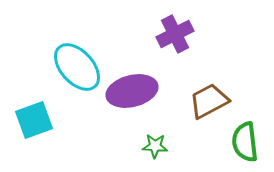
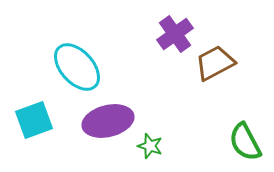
purple cross: rotated 9 degrees counterclockwise
purple ellipse: moved 24 px left, 30 px down
brown trapezoid: moved 6 px right, 38 px up
green semicircle: rotated 21 degrees counterclockwise
green star: moved 5 px left; rotated 15 degrees clockwise
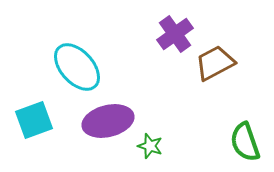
green semicircle: rotated 9 degrees clockwise
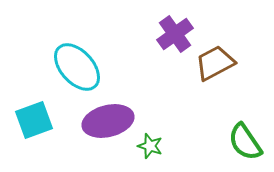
green semicircle: rotated 15 degrees counterclockwise
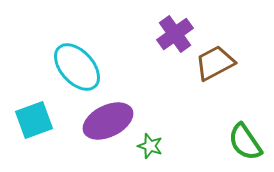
purple ellipse: rotated 12 degrees counterclockwise
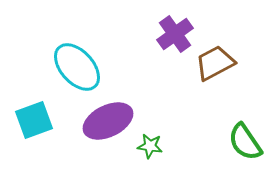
green star: rotated 10 degrees counterclockwise
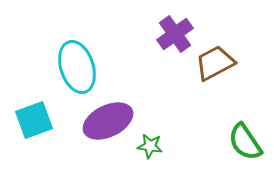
cyan ellipse: rotated 24 degrees clockwise
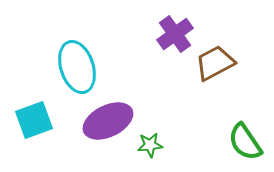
green star: moved 1 px up; rotated 15 degrees counterclockwise
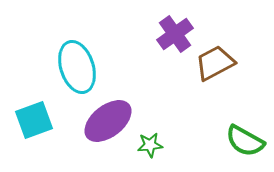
purple ellipse: rotated 12 degrees counterclockwise
green semicircle: moved 1 px up; rotated 27 degrees counterclockwise
